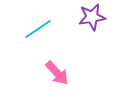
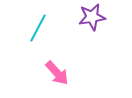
cyan line: moved 1 px up; rotated 28 degrees counterclockwise
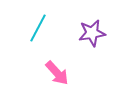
purple star: moved 16 px down
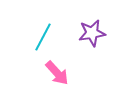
cyan line: moved 5 px right, 9 px down
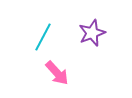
purple star: rotated 12 degrees counterclockwise
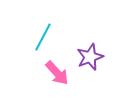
purple star: moved 2 px left, 24 px down
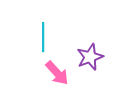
cyan line: rotated 28 degrees counterclockwise
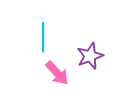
purple star: moved 1 px up
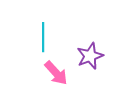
pink arrow: moved 1 px left
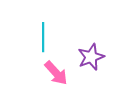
purple star: moved 1 px right, 1 px down
